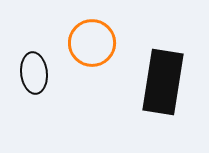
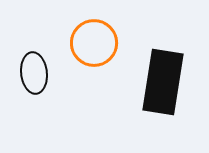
orange circle: moved 2 px right
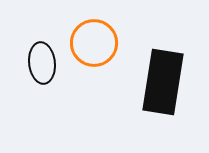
black ellipse: moved 8 px right, 10 px up
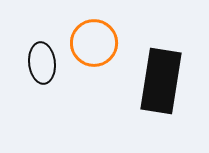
black rectangle: moved 2 px left, 1 px up
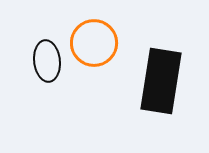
black ellipse: moved 5 px right, 2 px up
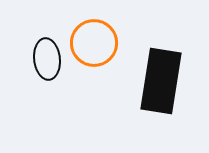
black ellipse: moved 2 px up
